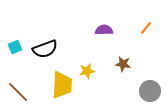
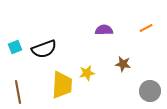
orange line: rotated 24 degrees clockwise
black semicircle: moved 1 px left
yellow star: moved 2 px down
brown line: rotated 35 degrees clockwise
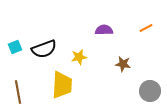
yellow star: moved 8 px left, 16 px up
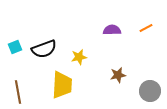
purple semicircle: moved 8 px right
brown star: moved 5 px left, 11 px down; rotated 21 degrees counterclockwise
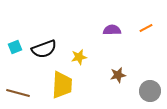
brown line: moved 1 px down; rotated 65 degrees counterclockwise
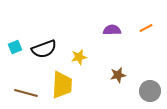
brown line: moved 8 px right
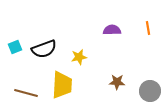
orange line: moved 2 px right; rotated 72 degrees counterclockwise
brown star: moved 1 px left, 7 px down; rotated 14 degrees clockwise
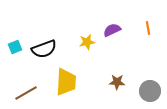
purple semicircle: rotated 24 degrees counterclockwise
yellow star: moved 8 px right, 15 px up
yellow trapezoid: moved 4 px right, 3 px up
brown line: rotated 45 degrees counterclockwise
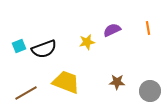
cyan square: moved 4 px right, 1 px up
yellow trapezoid: rotated 72 degrees counterclockwise
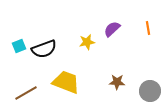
purple semicircle: moved 1 px up; rotated 18 degrees counterclockwise
